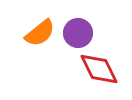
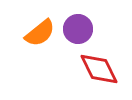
purple circle: moved 4 px up
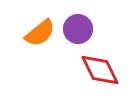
red diamond: moved 1 px right, 1 px down
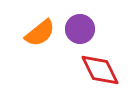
purple circle: moved 2 px right
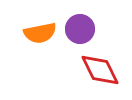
orange semicircle: rotated 28 degrees clockwise
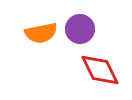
orange semicircle: moved 1 px right
